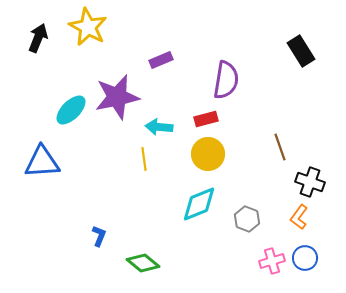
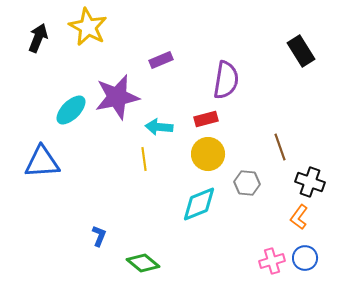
gray hexagon: moved 36 px up; rotated 15 degrees counterclockwise
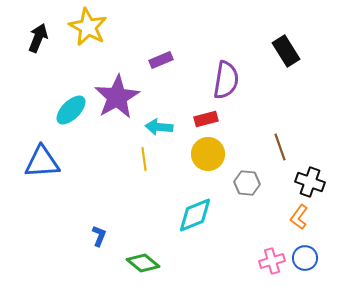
black rectangle: moved 15 px left
purple star: rotated 18 degrees counterclockwise
cyan diamond: moved 4 px left, 11 px down
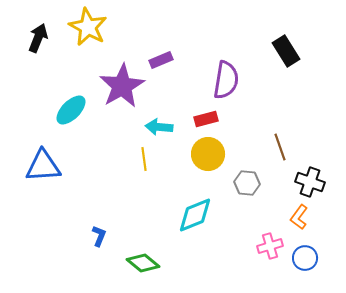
purple star: moved 5 px right, 11 px up
blue triangle: moved 1 px right, 4 px down
pink cross: moved 2 px left, 15 px up
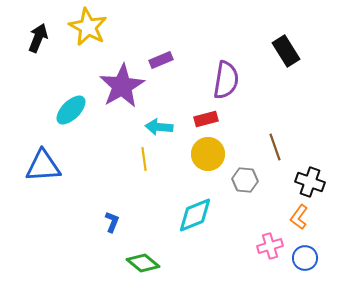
brown line: moved 5 px left
gray hexagon: moved 2 px left, 3 px up
blue L-shape: moved 13 px right, 14 px up
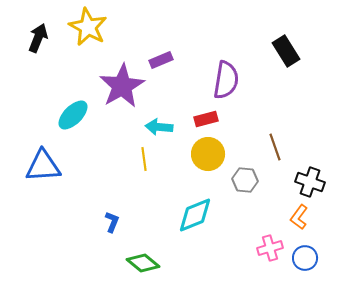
cyan ellipse: moved 2 px right, 5 px down
pink cross: moved 2 px down
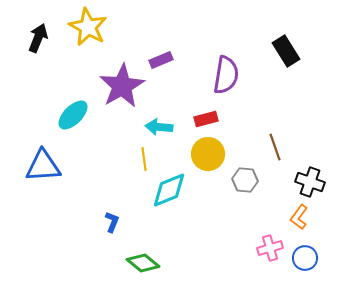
purple semicircle: moved 5 px up
cyan diamond: moved 26 px left, 25 px up
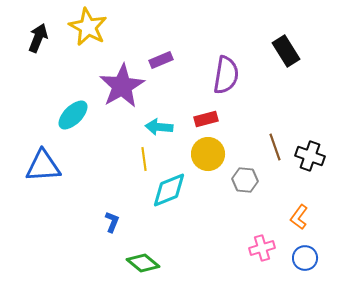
black cross: moved 26 px up
pink cross: moved 8 px left
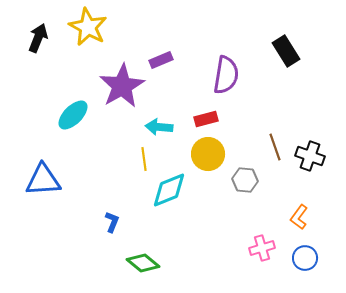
blue triangle: moved 14 px down
